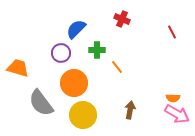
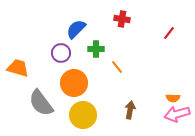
red cross: rotated 14 degrees counterclockwise
red line: moved 3 px left, 1 px down; rotated 64 degrees clockwise
green cross: moved 1 px left, 1 px up
pink arrow: rotated 135 degrees clockwise
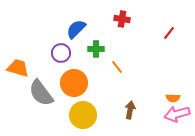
gray semicircle: moved 10 px up
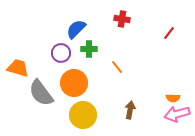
green cross: moved 7 px left
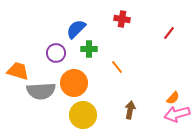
purple circle: moved 5 px left
orange trapezoid: moved 3 px down
gray semicircle: moved 2 px up; rotated 56 degrees counterclockwise
orange semicircle: rotated 48 degrees counterclockwise
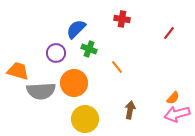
green cross: rotated 21 degrees clockwise
yellow circle: moved 2 px right, 4 px down
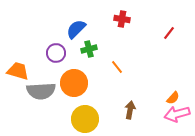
green cross: rotated 35 degrees counterclockwise
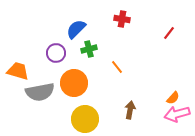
gray semicircle: moved 1 px left, 1 px down; rotated 8 degrees counterclockwise
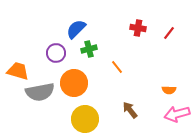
red cross: moved 16 px right, 9 px down
orange semicircle: moved 4 px left, 8 px up; rotated 48 degrees clockwise
brown arrow: rotated 48 degrees counterclockwise
